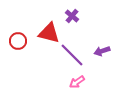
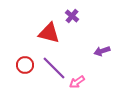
red circle: moved 7 px right, 24 px down
purple line: moved 18 px left, 13 px down
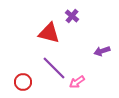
red circle: moved 2 px left, 17 px down
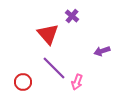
red triangle: moved 1 px left, 1 px down; rotated 35 degrees clockwise
pink arrow: rotated 35 degrees counterclockwise
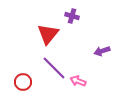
purple cross: rotated 24 degrees counterclockwise
red triangle: rotated 20 degrees clockwise
pink arrow: moved 1 px right, 1 px up; rotated 91 degrees clockwise
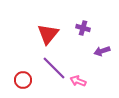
purple cross: moved 11 px right, 12 px down
red circle: moved 2 px up
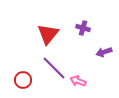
purple arrow: moved 2 px right, 1 px down
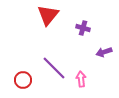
red triangle: moved 19 px up
pink arrow: moved 3 px right, 2 px up; rotated 63 degrees clockwise
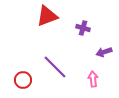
red triangle: moved 1 px left, 1 px down; rotated 30 degrees clockwise
purple line: moved 1 px right, 1 px up
pink arrow: moved 12 px right
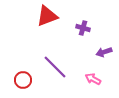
pink arrow: rotated 56 degrees counterclockwise
